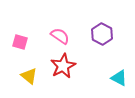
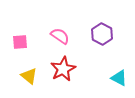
pink square: rotated 21 degrees counterclockwise
red star: moved 3 px down
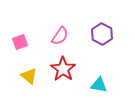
pink semicircle: rotated 90 degrees clockwise
pink square: rotated 14 degrees counterclockwise
red star: rotated 10 degrees counterclockwise
cyan triangle: moved 20 px left, 7 px down; rotated 18 degrees counterclockwise
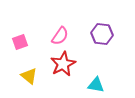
purple hexagon: rotated 20 degrees counterclockwise
red star: moved 5 px up; rotated 10 degrees clockwise
cyan triangle: moved 3 px left
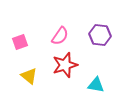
purple hexagon: moved 2 px left, 1 px down
red star: moved 2 px right, 1 px down; rotated 10 degrees clockwise
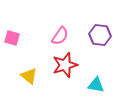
pink square: moved 8 px left, 4 px up; rotated 35 degrees clockwise
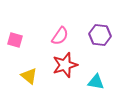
pink square: moved 3 px right, 2 px down
cyan triangle: moved 3 px up
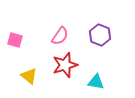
purple hexagon: rotated 15 degrees clockwise
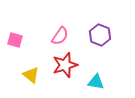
yellow triangle: moved 2 px right, 1 px up
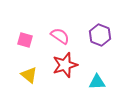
pink semicircle: rotated 90 degrees counterclockwise
pink square: moved 10 px right
yellow triangle: moved 2 px left
cyan triangle: moved 1 px right; rotated 12 degrees counterclockwise
